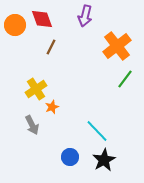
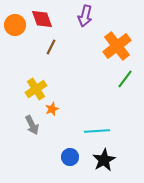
orange star: moved 2 px down
cyan line: rotated 50 degrees counterclockwise
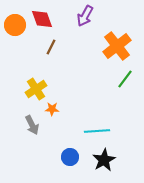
purple arrow: rotated 15 degrees clockwise
orange star: rotated 24 degrees clockwise
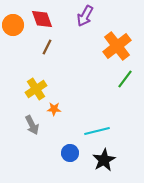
orange circle: moved 2 px left
brown line: moved 4 px left
orange star: moved 2 px right
cyan line: rotated 10 degrees counterclockwise
blue circle: moved 4 px up
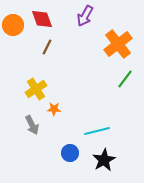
orange cross: moved 1 px right, 2 px up
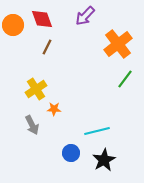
purple arrow: rotated 15 degrees clockwise
blue circle: moved 1 px right
